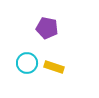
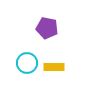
yellow rectangle: rotated 18 degrees counterclockwise
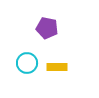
yellow rectangle: moved 3 px right
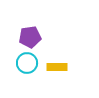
purple pentagon: moved 17 px left, 9 px down; rotated 20 degrees counterclockwise
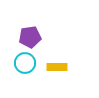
cyan circle: moved 2 px left
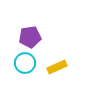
yellow rectangle: rotated 24 degrees counterclockwise
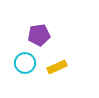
purple pentagon: moved 9 px right, 2 px up
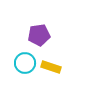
yellow rectangle: moved 6 px left; rotated 42 degrees clockwise
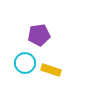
yellow rectangle: moved 3 px down
